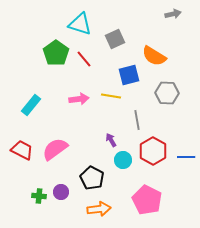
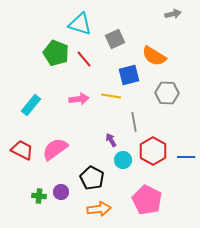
green pentagon: rotated 15 degrees counterclockwise
gray line: moved 3 px left, 2 px down
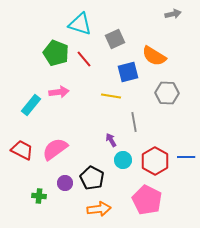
blue square: moved 1 px left, 3 px up
pink arrow: moved 20 px left, 7 px up
red hexagon: moved 2 px right, 10 px down
purple circle: moved 4 px right, 9 px up
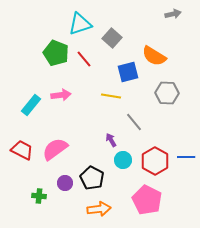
cyan triangle: rotated 35 degrees counterclockwise
gray square: moved 3 px left, 1 px up; rotated 24 degrees counterclockwise
pink arrow: moved 2 px right, 3 px down
gray line: rotated 30 degrees counterclockwise
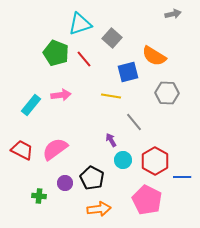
blue line: moved 4 px left, 20 px down
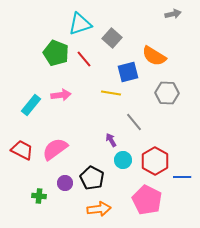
yellow line: moved 3 px up
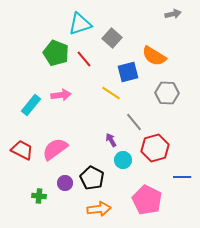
yellow line: rotated 24 degrees clockwise
red hexagon: moved 13 px up; rotated 16 degrees clockwise
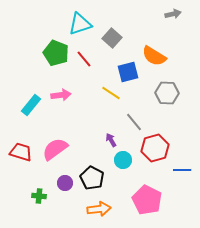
red trapezoid: moved 1 px left, 2 px down; rotated 10 degrees counterclockwise
blue line: moved 7 px up
